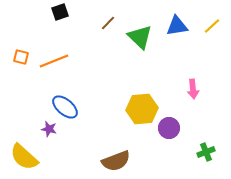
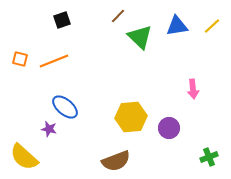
black square: moved 2 px right, 8 px down
brown line: moved 10 px right, 7 px up
orange square: moved 1 px left, 2 px down
yellow hexagon: moved 11 px left, 8 px down
green cross: moved 3 px right, 5 px down
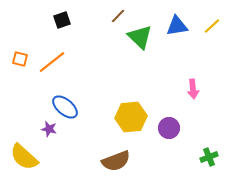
orange line: moved 2 px left, 1 px down; rotated 16 degrees counterclockwise
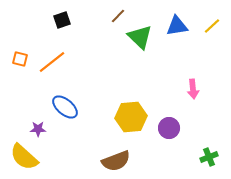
purple star: moved 11 px left; rotated 14 degrees counterclockwise
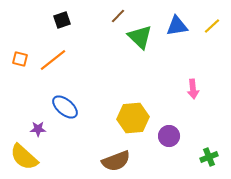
orange line: moved 1 px right, 2 px up
yellow hexagon: moved 2 px right, 1 px down
purple circle: moved 8 px down
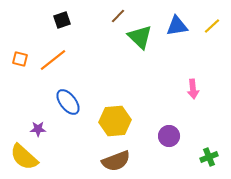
blue ellipse: moved 3 px right, 5 px up; rotated 12 degrees clockwise
yellow hexagon: moved 18 px left, 3 px down
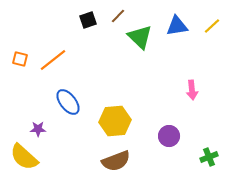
black square: moved 26 px right
pink arrow: moved 1 px left, 1 px down
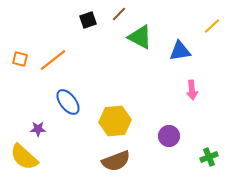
brown line: moved 1 px right, 2 px up
blue triangle: moved 3 px right, 25 px down
green triangle: rotated 16 degrees counterclockwise
